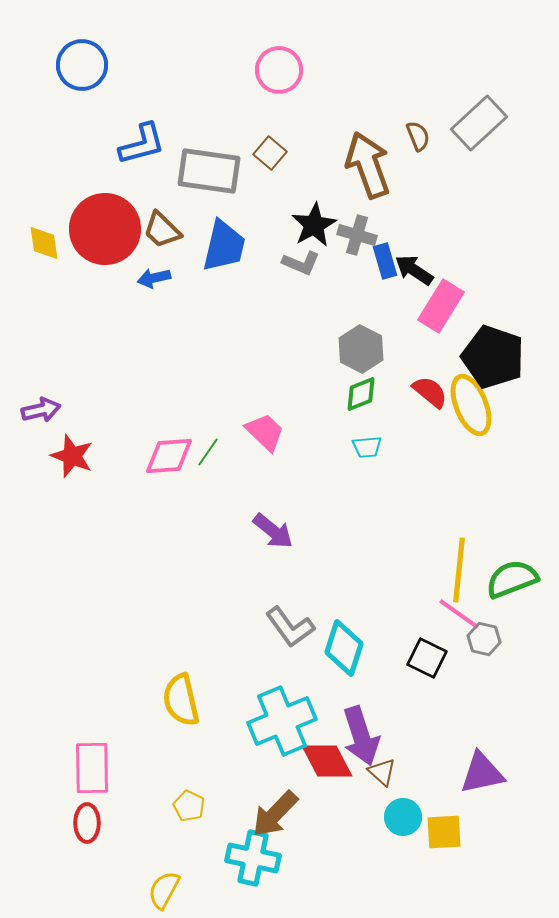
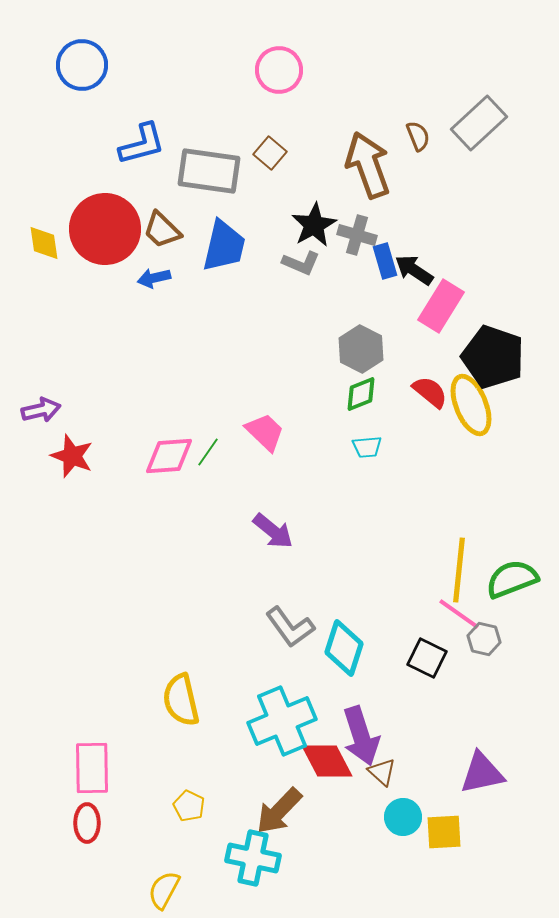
brown arrow at (275, 814): moved 4 px right, 3 px up
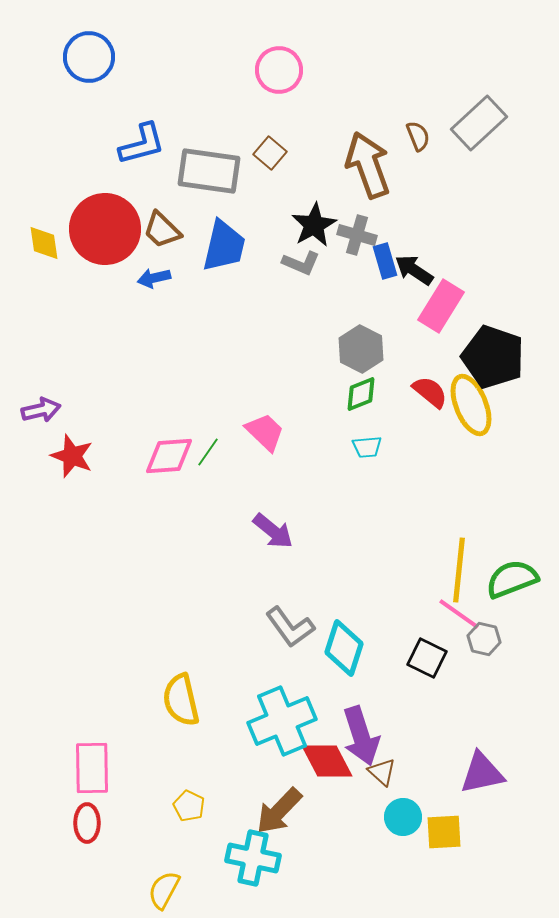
blue circle at (82, 65): moved 7 px right, 8 px up
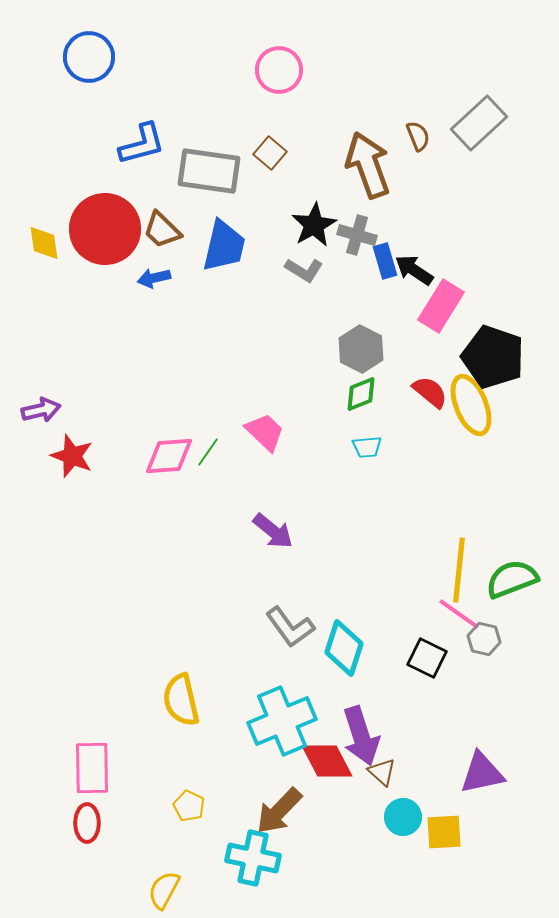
gray L-shape at (301, 263): moved 3 px right, 7 px down; rotated 9 degrees clockwise
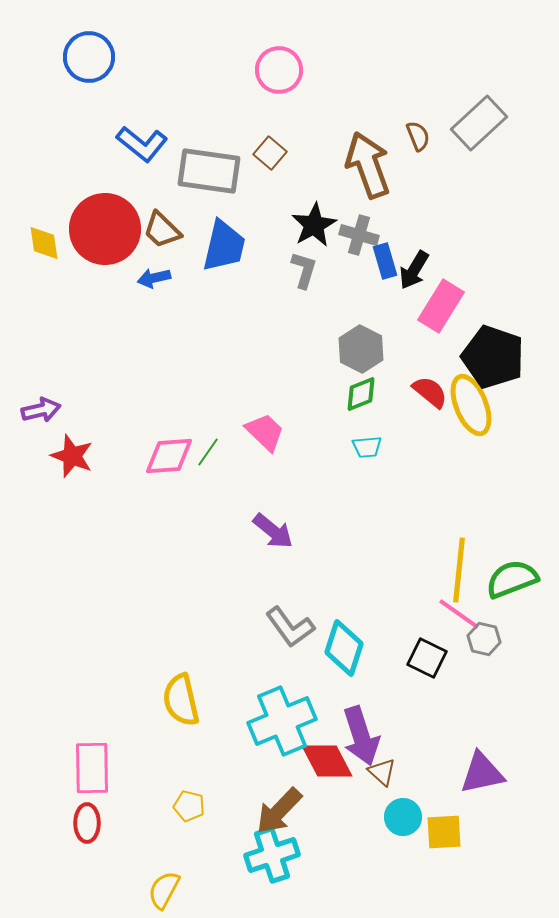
blue L-shape at (142, 144): rotated 54 degrees clockwise
gray cross at (357, 235): moved 2 px right
gray L-shape at (304, 270): rotated 105 degrees counterclockwise
black arrow at (414, 270): rotated 93 degrees counterclockwise
yellow pentagon at (189, 806): rotated 12 degrees counterclockwise
cyan cross at (253, 858): moved 19 px right, 3 px up; rotated 30 degrees counterclockwise
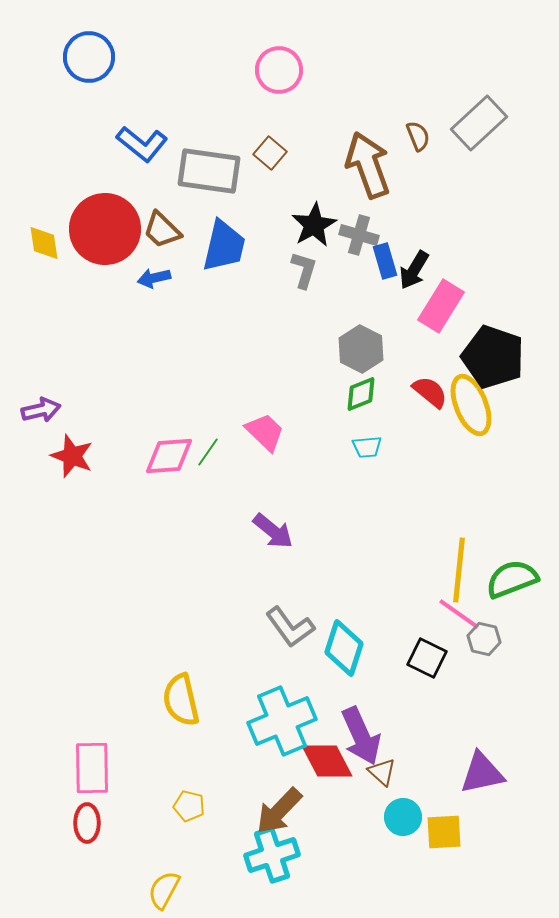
purple arrow at (361, 736): rotated 6 degrees counterclockwise
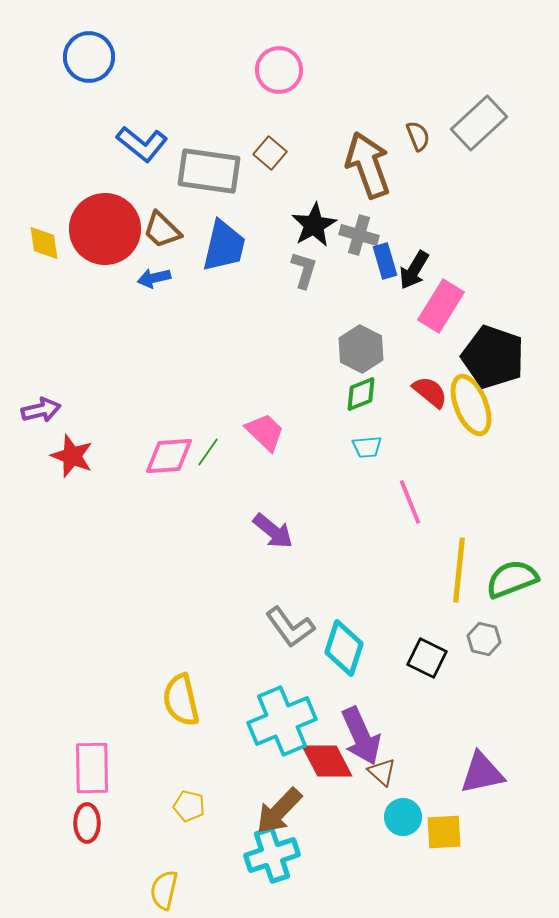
pink line at (459, 614): moved 49 px left, 112 px up; rotated 33 degrees clockwise
yellow semicircle at (164, 890): rotated 15 degrees counterclockwise
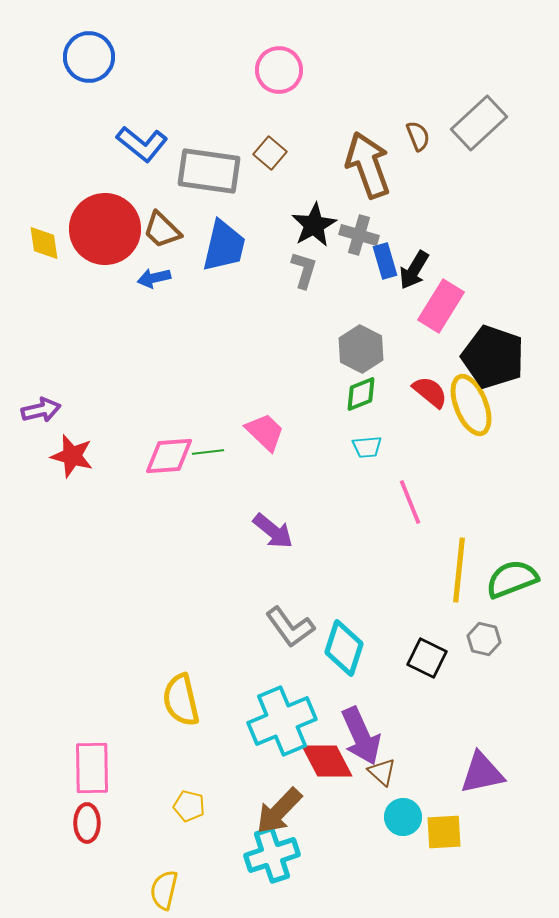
green line at (208, 452): rotated 48 degrees clockwise
red star at (72, 456): rotated 6 degrees counterclockwise
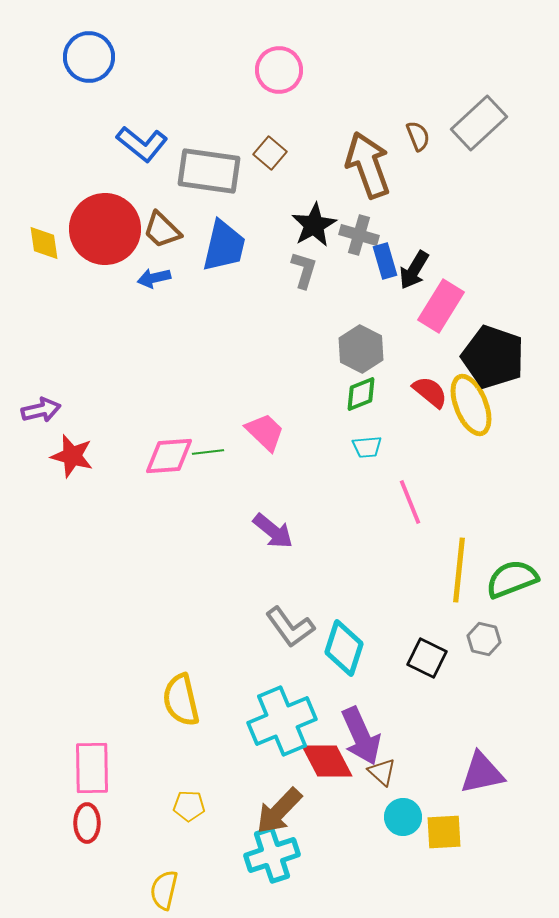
yellow pentagon at (189, 806): rotated 12 degrees counterclockwise
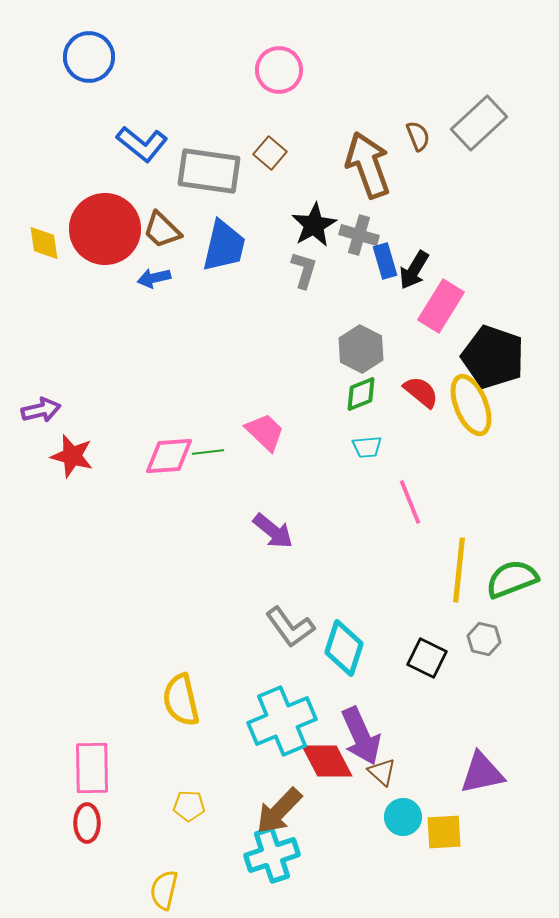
red semicircle at (430, 392): moved 9 px left
